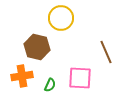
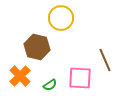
brown line: moved 1 px left, 8 px down
orange cross: moved 2 px left; rotated 35 degrees counterclockwise
green semicircle: rotated 32 degrees clockwise
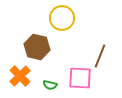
yellow circle: moved 1 px right
brown line: moved 5 px left, 4 px up; rotated 45 degrees clockwise
green semicircle: rotated 48 degrees clockwise
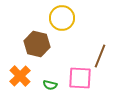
brown hexagon: moved 3 px up
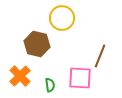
green semicircle: rotated 112 degrees counterclockwise
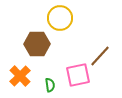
yellow circle: moved 2 px left
brown hexagon: rotated 15 degrees counterclockwise
brown line: rotated 20 degrees clockwise
pink square: moved 2 px left, 3 px up; rotated 15 degrees counterclockwise
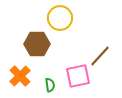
pink square: moved 1 px down
